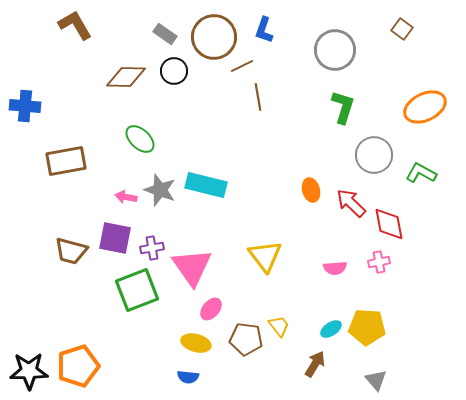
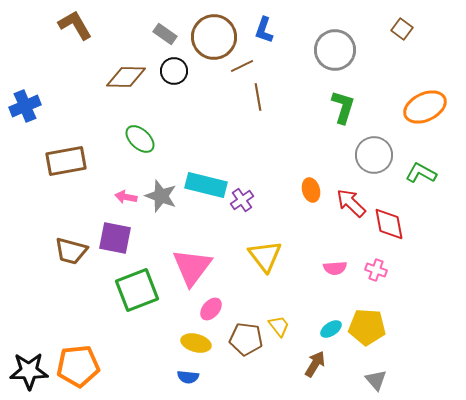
blue cross at (25, 106): rotated 28 degrees counterclockwise
gray star at (160, 190): moved 1 px right, 6 px down
purple cross at (152, 248): moved 90 px right, 48 px up; rotated 25 degrees counterclockwise
pink cross at (379, 262): moved 3 px left, 8 px down; rotated 30 degrees clockwise
pink triangle at (192, 267): rotated 12 degrees clockwise
orange pentagon at (78, 366): rotated 12 degrees clockwise
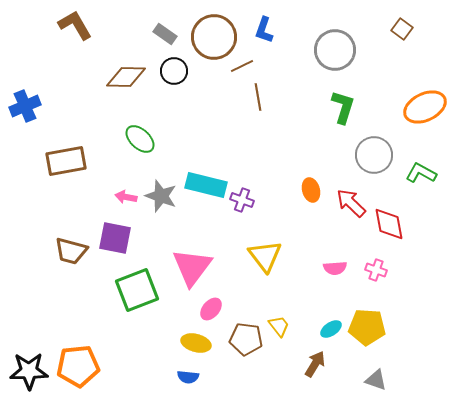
purple cross at (242, 200): rotated 35 degrees counterclockwise
gray triangle at (376, 380): rotated 30 degrees counterclockwise
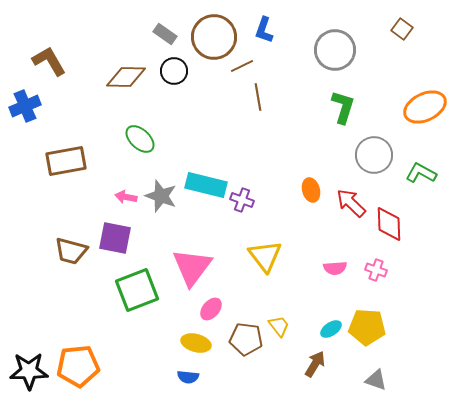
brown L-shape at (75, 25): moved 26 px left, 36 px down
red diamond at (389, 224): rotated 9 degrees clockwise
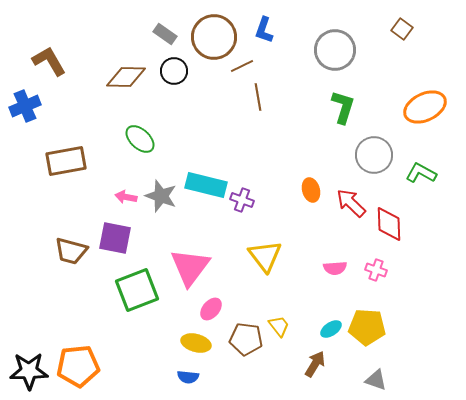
pink triangle at (192, 267): moved 2 px left
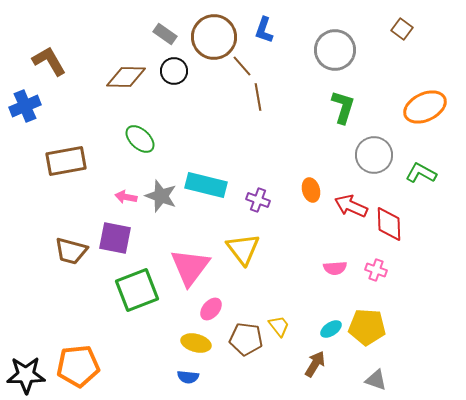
brown line at (242, 66): rotated 75 degrees clockwise
purple cross at (242, 200): moved 16 px right
red arrow at (351, 203): moved 3 px down; rotated 20 degrees counterclockwise
yellow triangle at (265, 256): moved 22 px left, 7 px up
black star at (29, 371): moved 3 px left, 4 px down
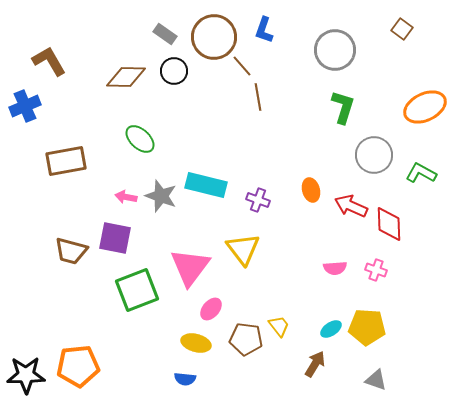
blue semicircle at (188, 377): moved 3 px left, 2 px down
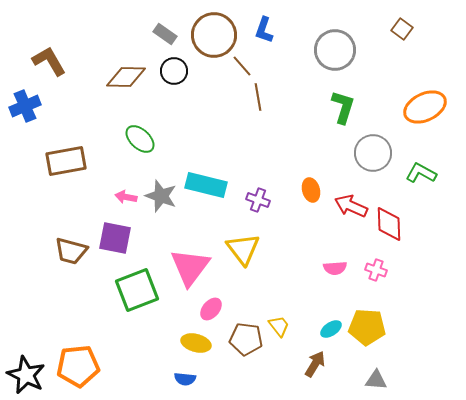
brown circle at (214, 37): moved 2 px up
gray circle at (374, 155): moved 1 px left, 2 px up
black star at (26, 375): rotated 27 degrees clockwise
gray triangle at (376, 380): rotated 15 degrees counterclockwise
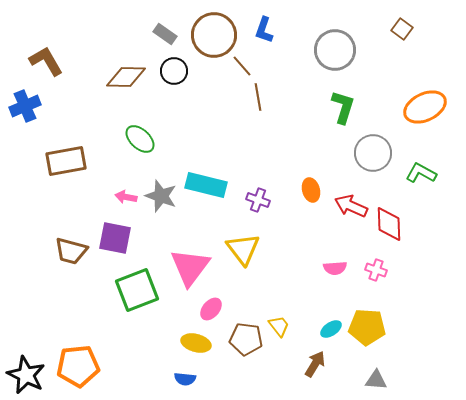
brown L-shape at (49, 61): moved 3 px left
